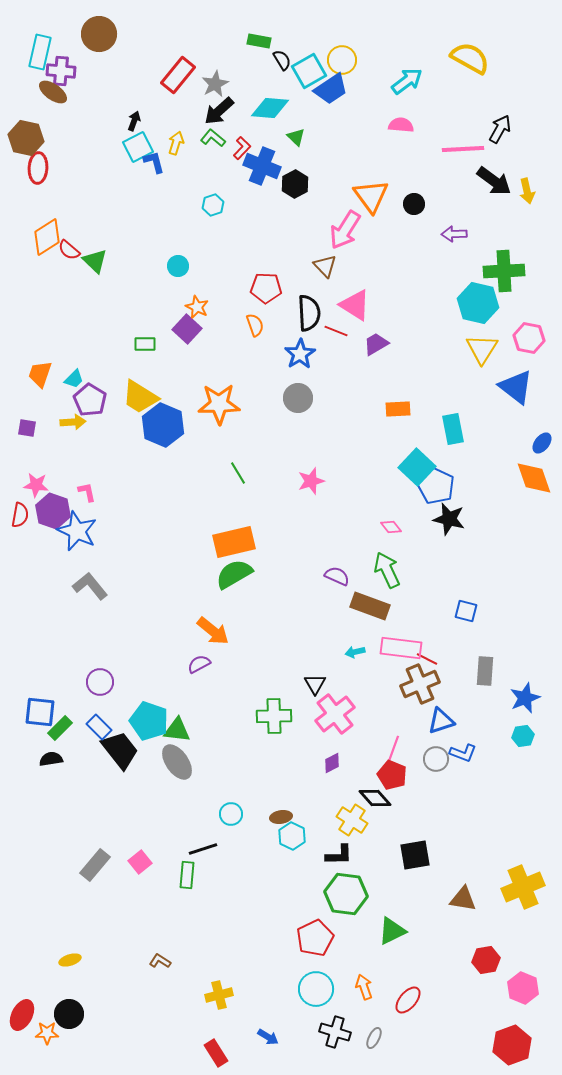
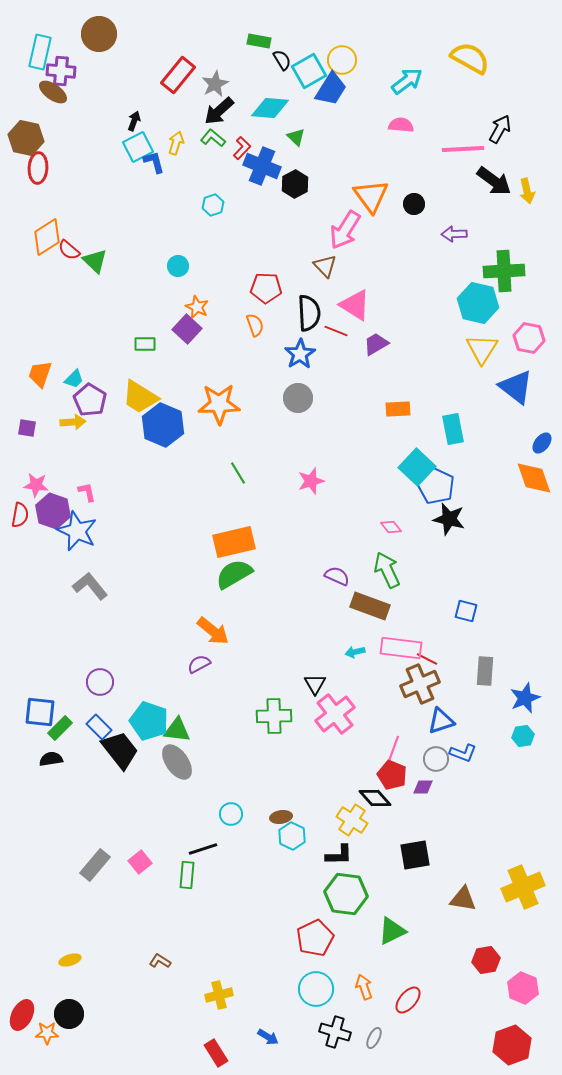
blue trapezoid at (331, 89): rotated 24 degrees counterclockwise
purple diamond at (332, 763): moved 91 px right, 24 px down; rotated 25 degrees clockwise
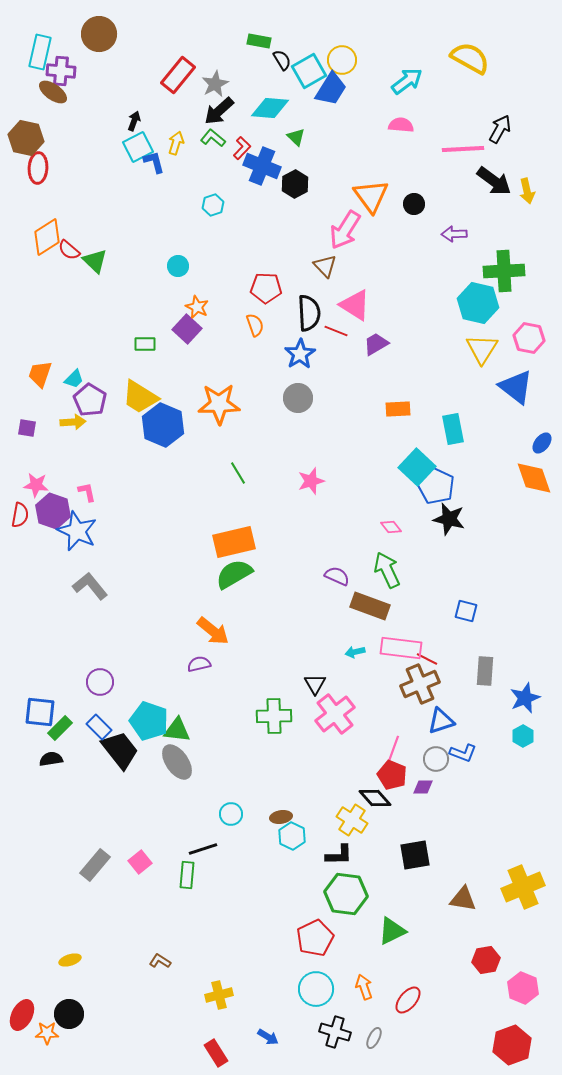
purple semicircle at (199, 664): rotated 15 degrees clockwise
cyan hexagon at (523, 736): rotated 20 degrees counterclockwise
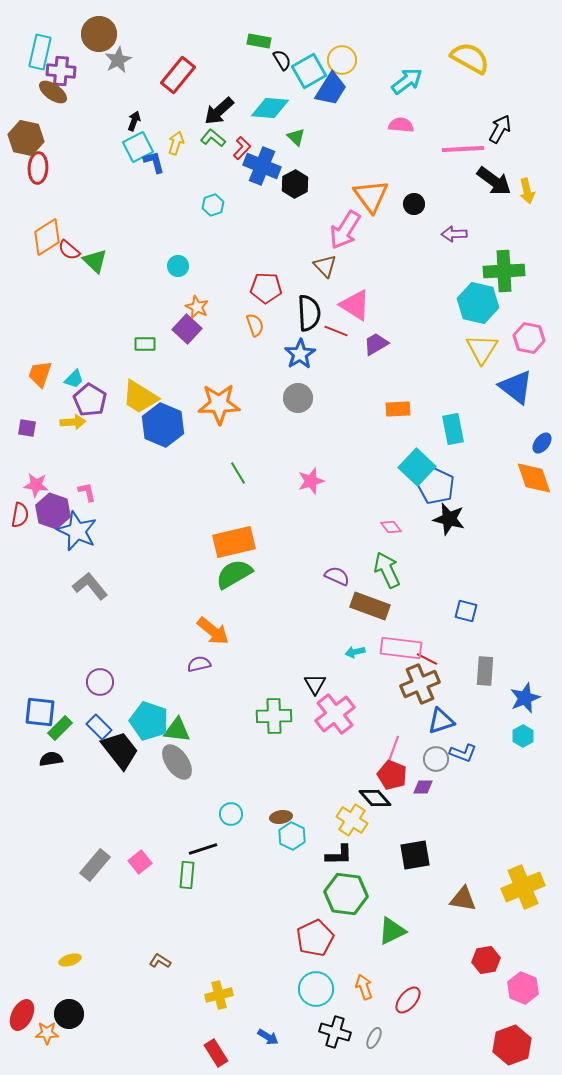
gray star at (215, 84): moved 97 px left, 24 px up
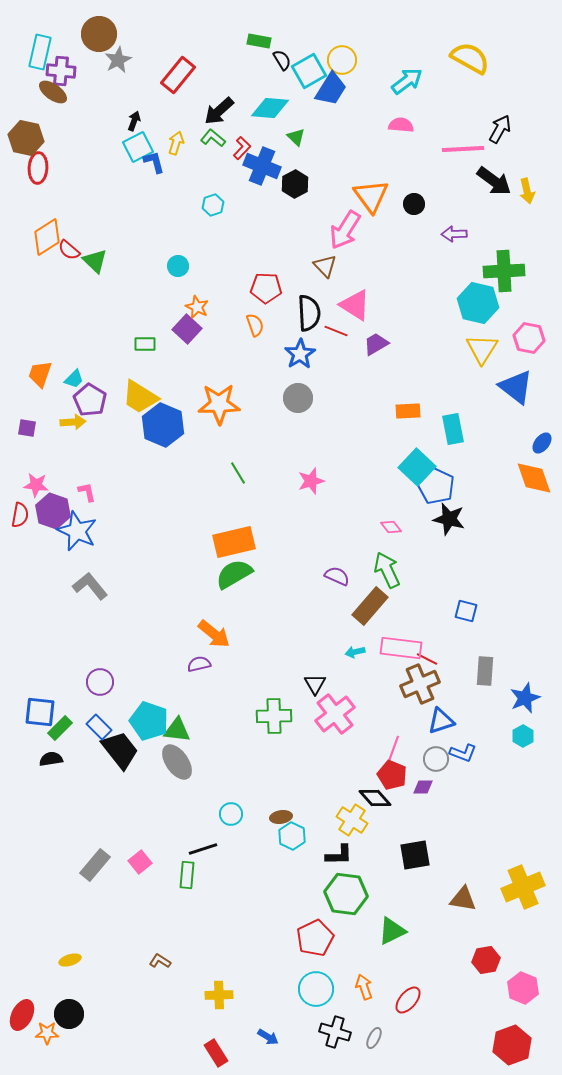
orange rectangle at (398, 409): moved 10 px right, 2 px down
brown rectangle at (370, 606): rotated 69 degrees counterclockwise
orange arrow at (213, 631): moved 1 px right, 3 px down
yellow cross at (219, 995): rotated 12 degrees clockwise
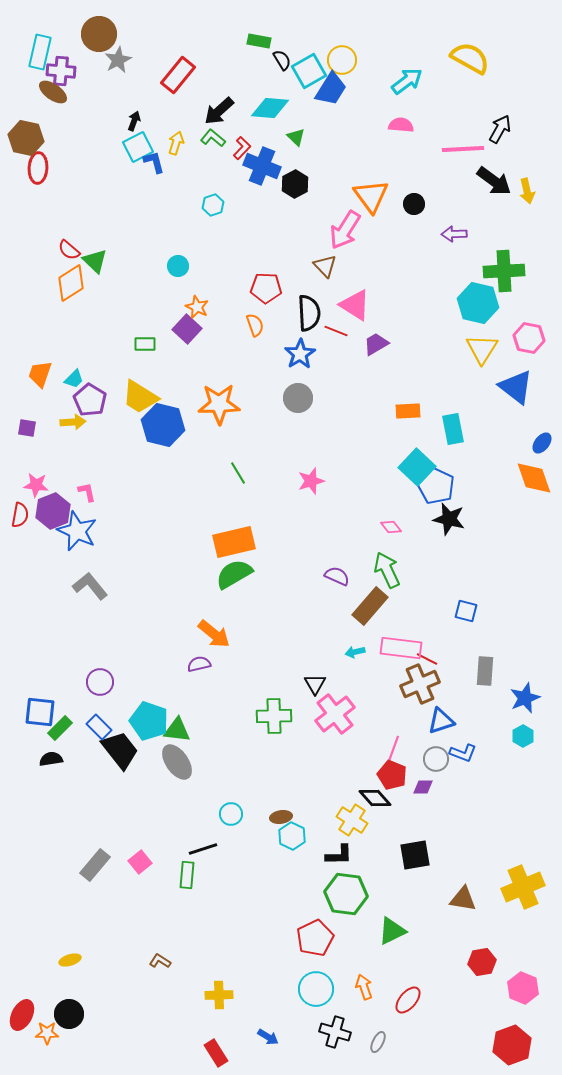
orange diamond at (47, 237): moved 24 px right, 46 px down
blue hexagon at (163, 425): rotated 9 degrees counterclockwise
purple hexagon at (53, 511): rotated 20 degrees clockwise
red hexagon at (486, 960): moved 4 px left, 2 px down
gray ellipse at (374, 1038): moved 4 px right, 4 px down
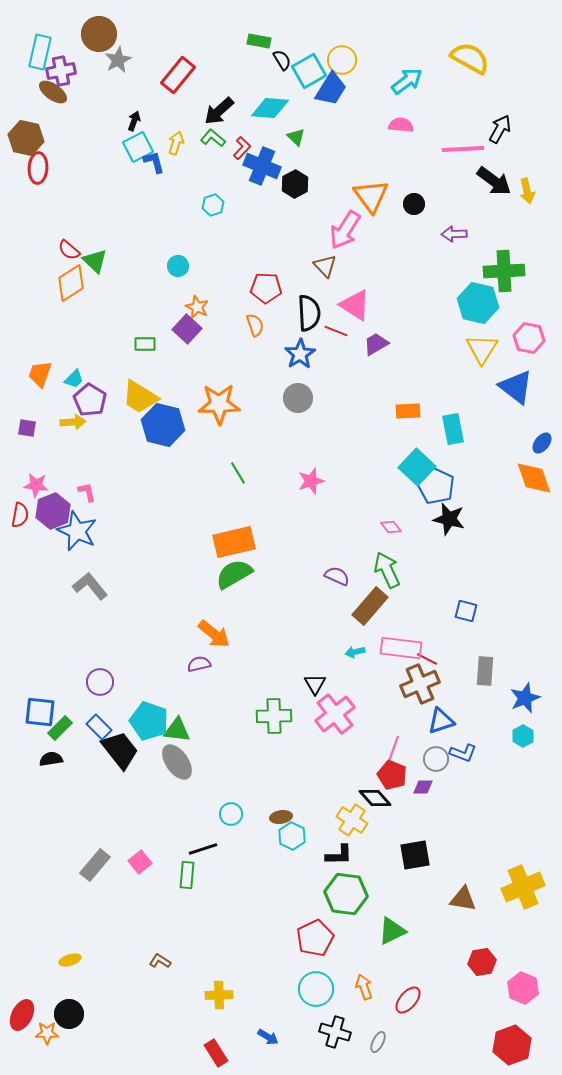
purple cross at (61, 71): rotated 16 degrees counterclockwise
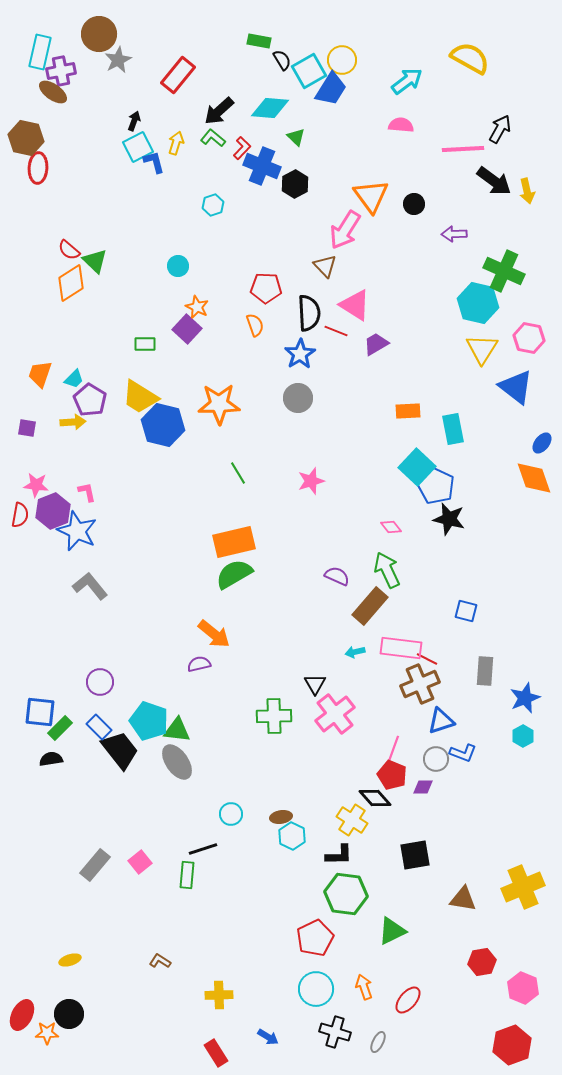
green cross at (504, 271): rotated 27 degrees clockwise
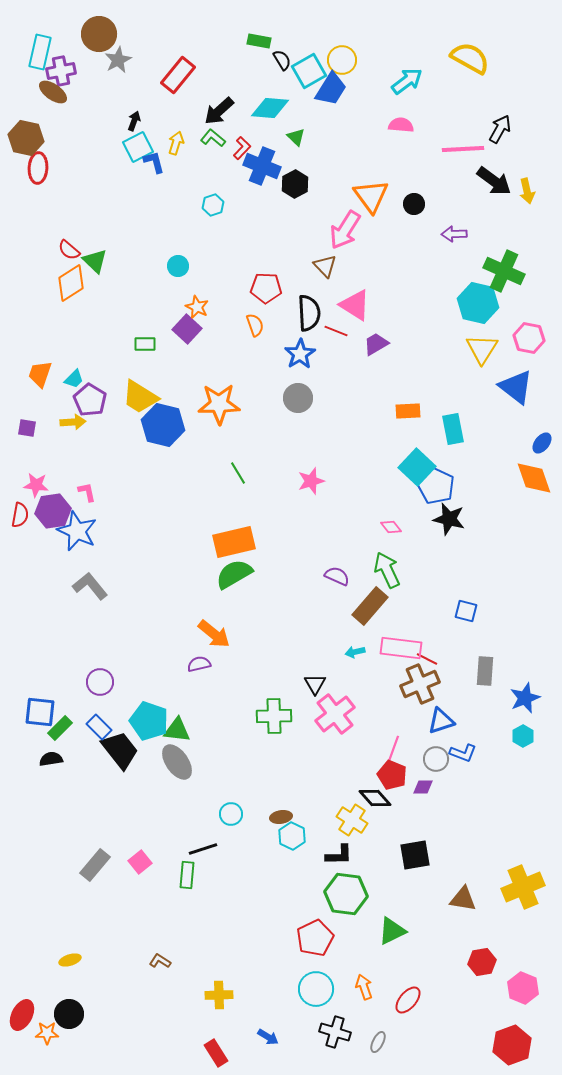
purple hexagon at (53, 511): rotated 12 degrees clockwise
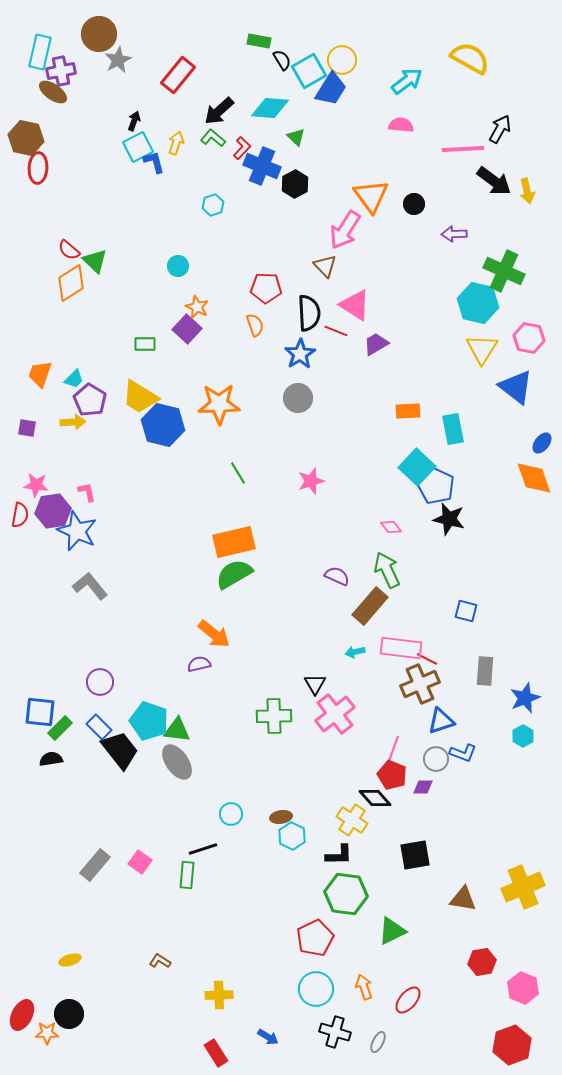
pink square at (140, 862): rotated 15 degrees counterclockwise
